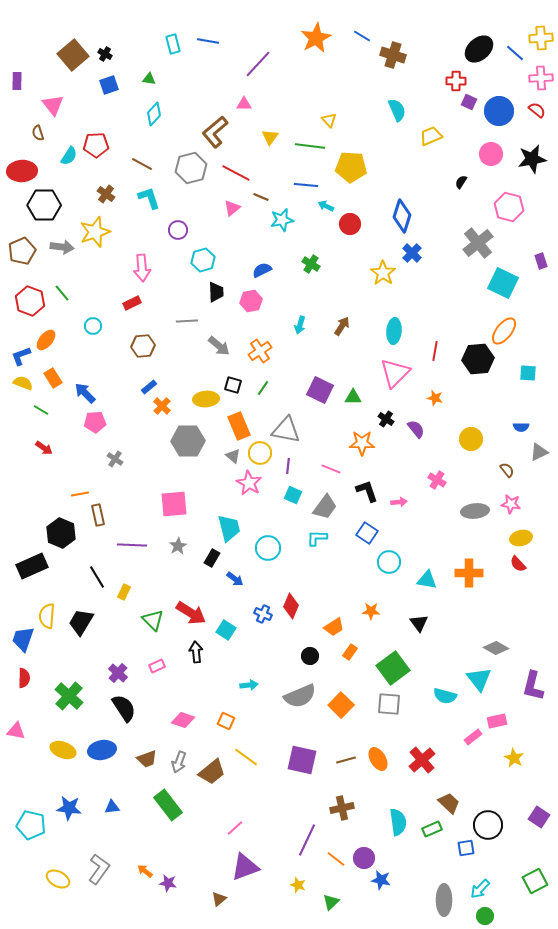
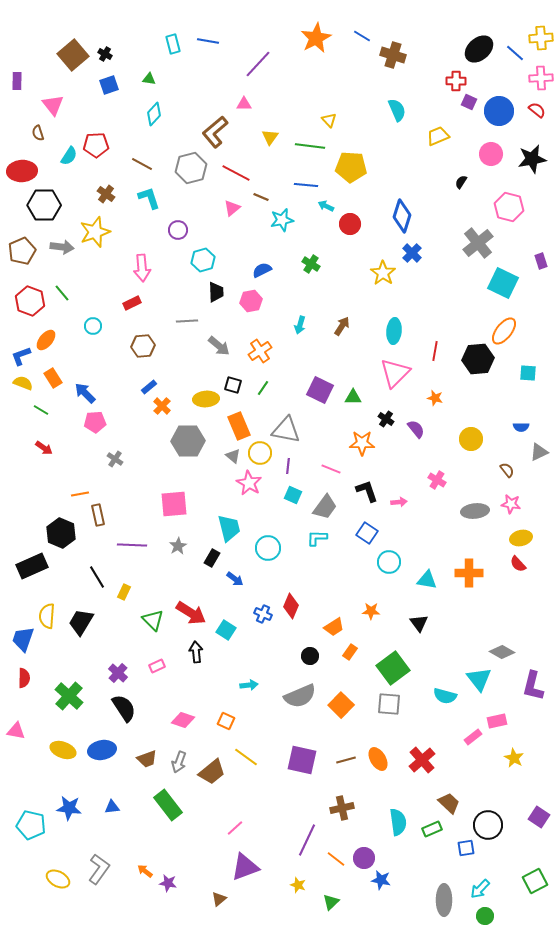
yellow trapezoid at (431, 136): moved 7 px right
gray diamond at (496, 648): moved 6 px right, 4 px down
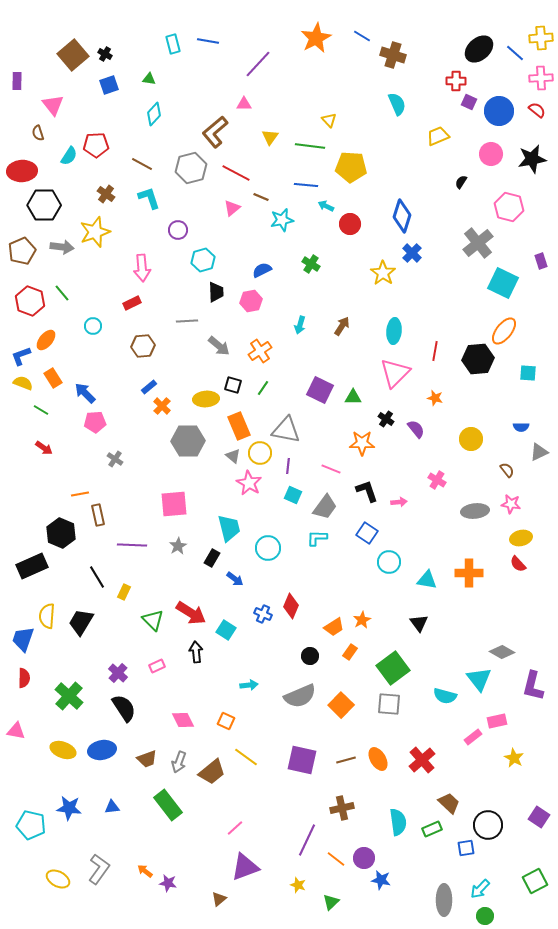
cyan semicircle at (397, 110): moved 6 px up
orange star at (371, 611): moved 9 px left, 9 px down; rotated 30 degrees counterclockwise
pink diamond at (183, 720): rotated 45 degrees clockwise
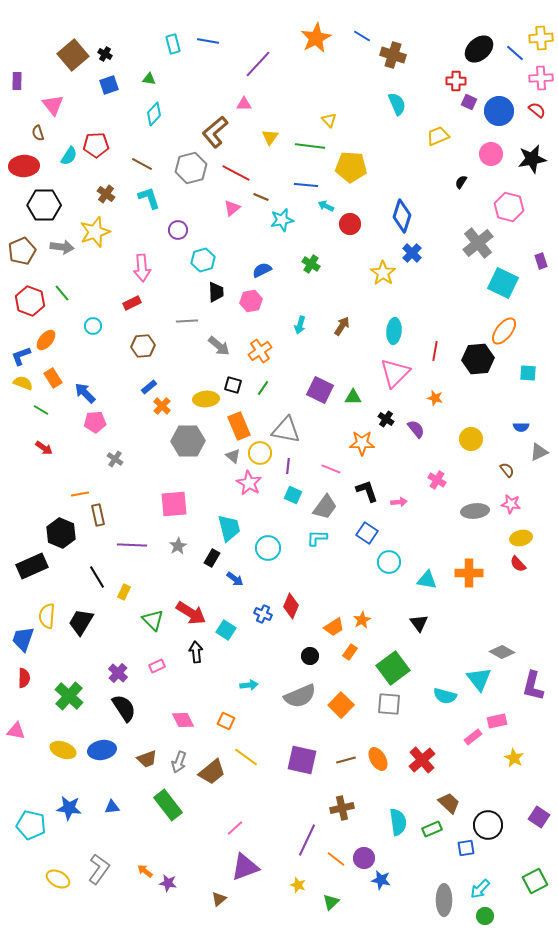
red ellipse at (22, 171): moved 2 px right, 5 px up
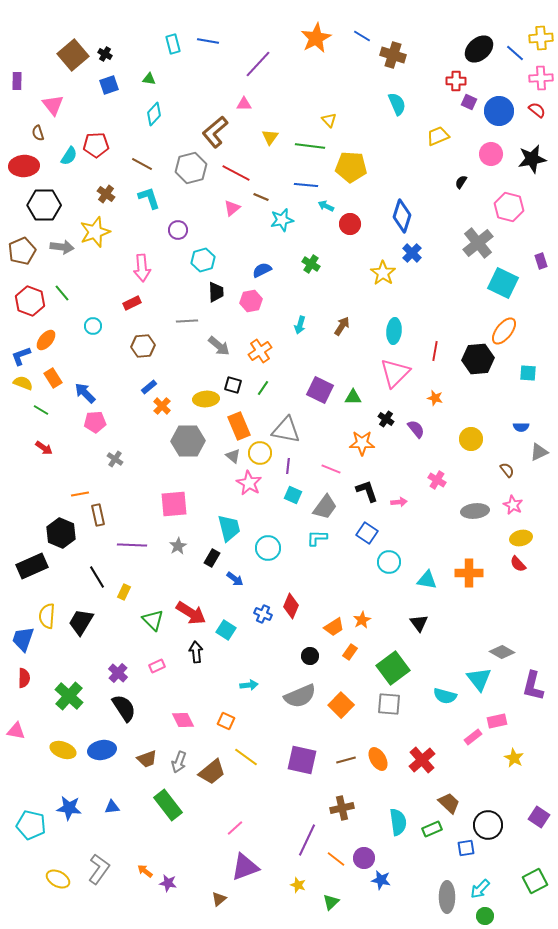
pink star at (511, 504): moved 2 px right, 1 px down; rotated 18 degrees clockwise
gray ellipse at (444, 900): moved 3 px right, 3 px up
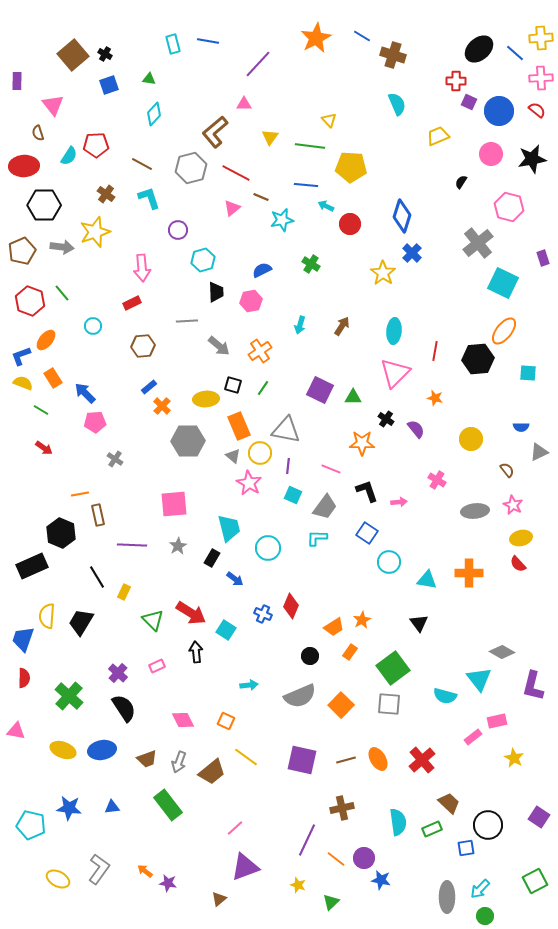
purple rectangle at (541, 261): moved 2 px right, 3 px up
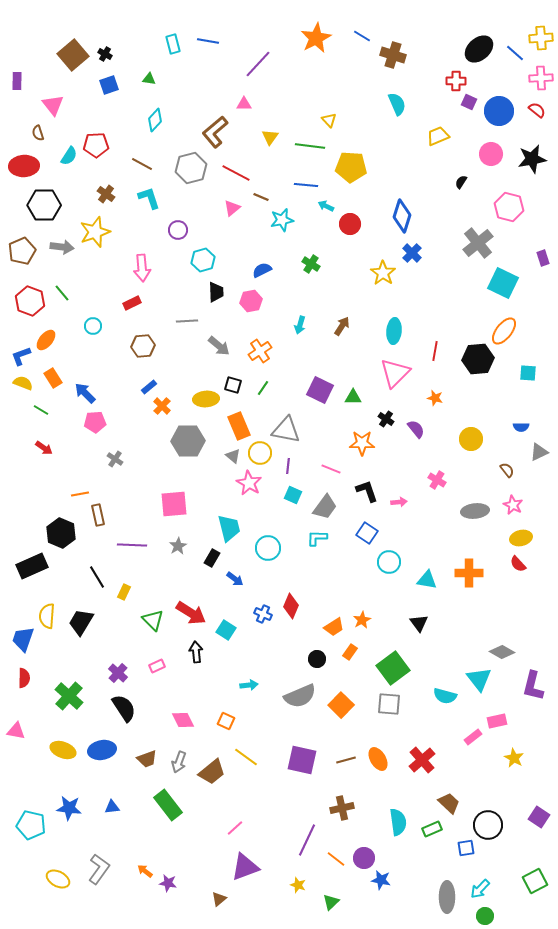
cyan diamond at (154, 114): moved 1 px right, 6 px down
black circle at (310, 656): moved 7 px right, 3 px down
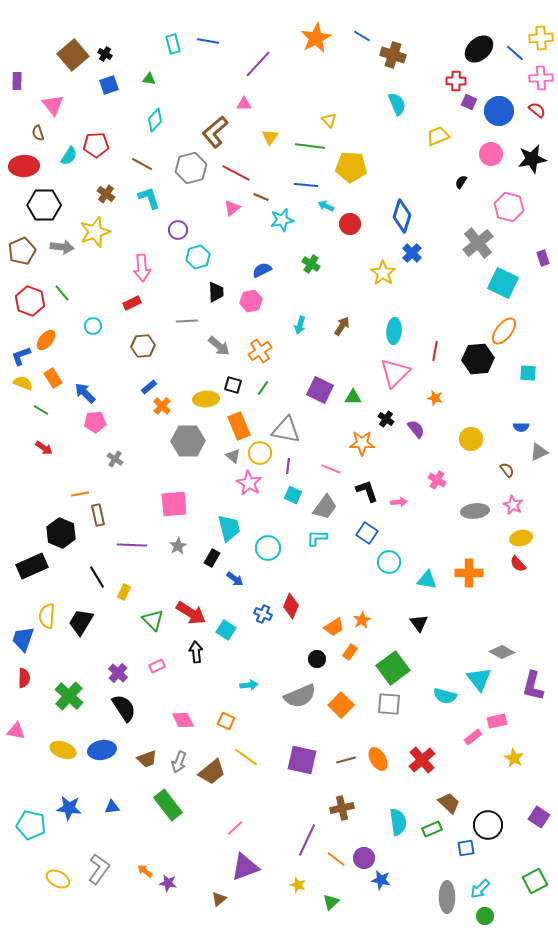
cyan hexagon at (203, 260): moved 5 px left, 3 px up
